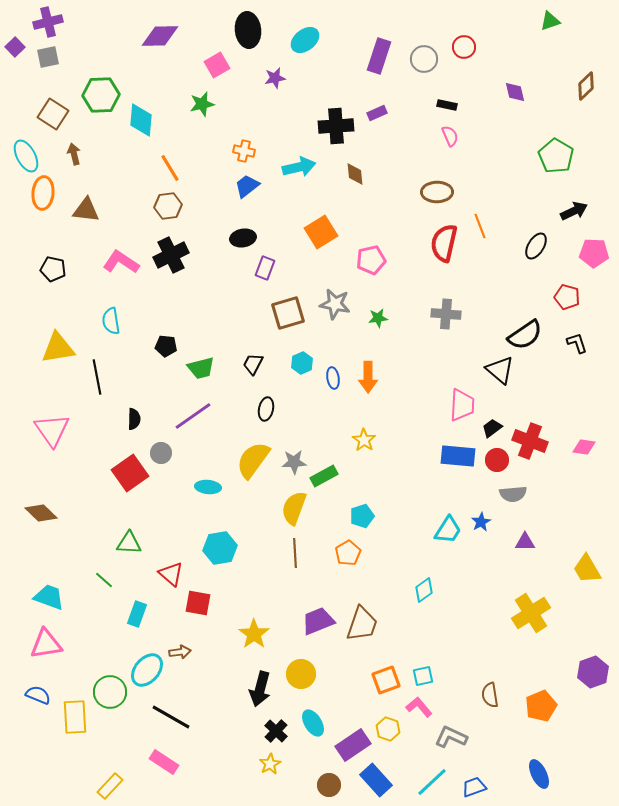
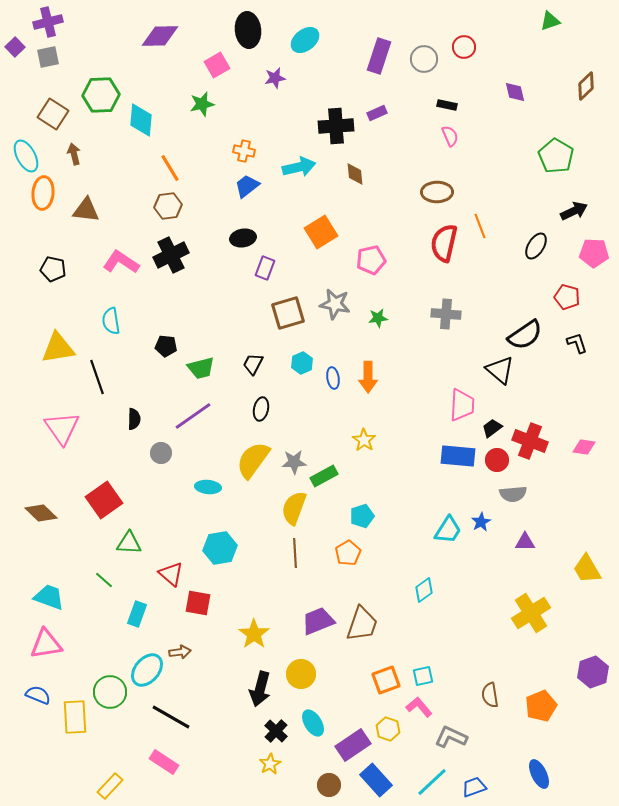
black line at (97, 377): rotated 8 degrees counterclockwise
black ellipse at (266, 409): moved 5 px left
pink triangle at (52, 430): moved 10 px right, 2 px up
red square at (130, 473): moved 26 px left, 27 px down
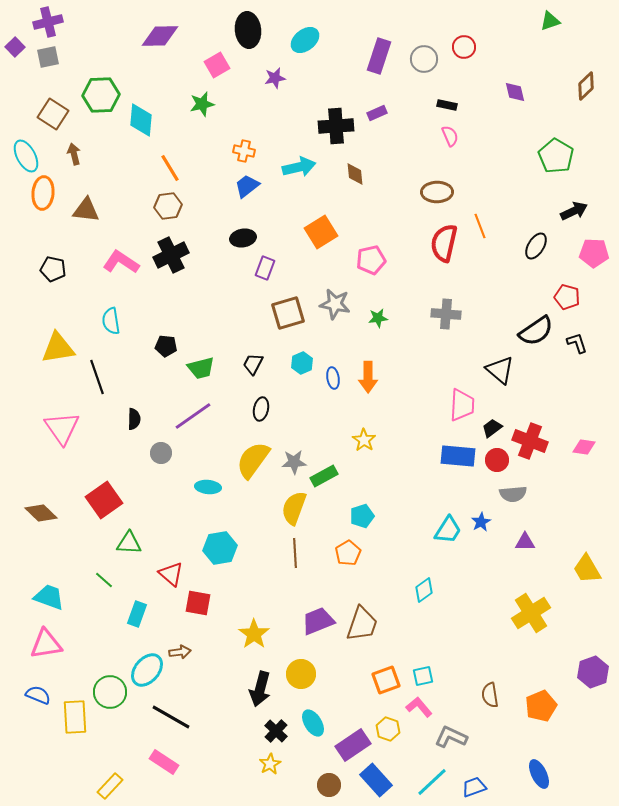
black semicircle at (525, 335): moved 11 px right, 4 px up
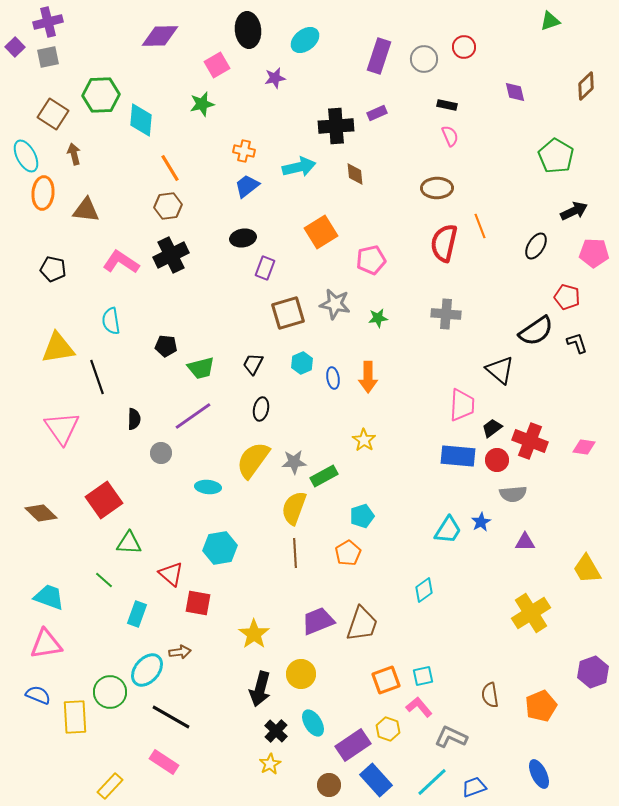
brown ellipse at (437, 192): moved 4 px up
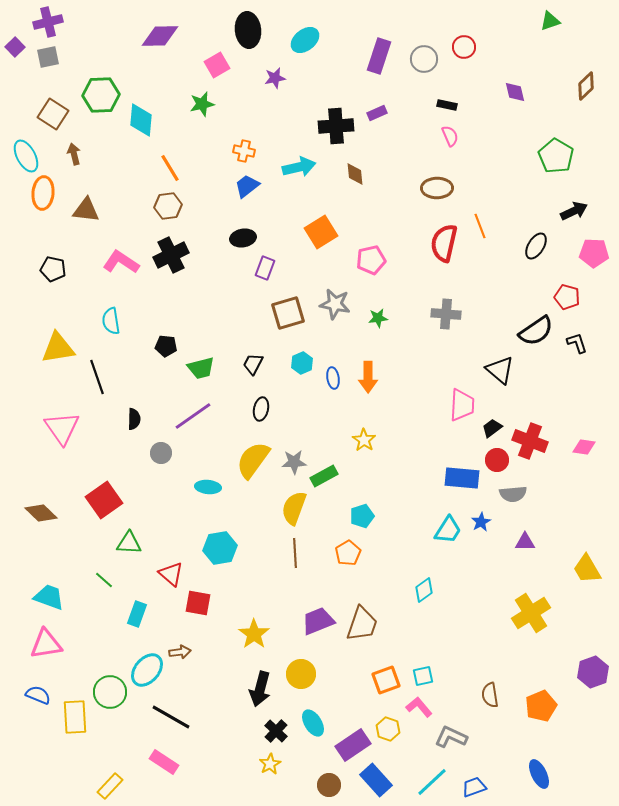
blue rectangle at (458, 456): moved 4 px right, 22 px down
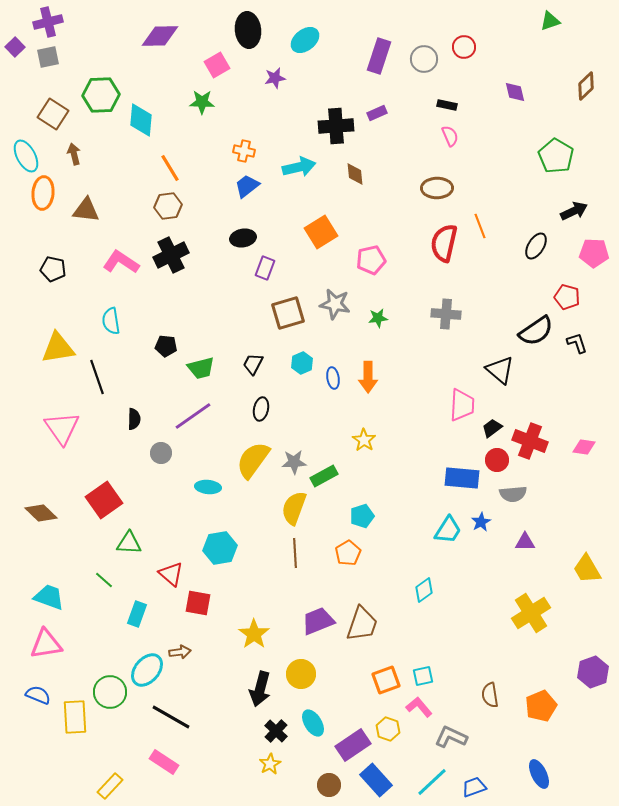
green star at (202, 104): moved 2 px up; rotated 15 degrees clockwise
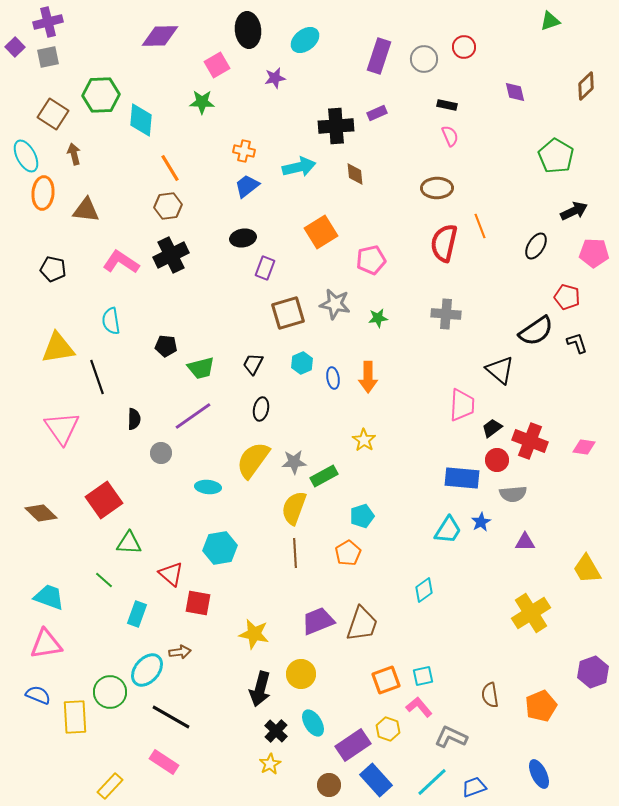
yellow star at (254, 634): rotated 24 degrees counterclockwise
